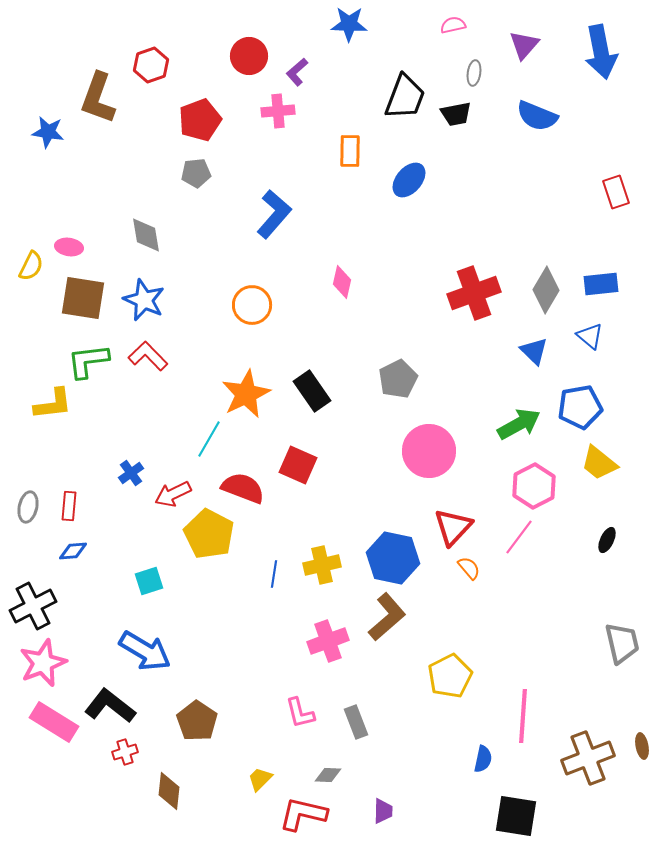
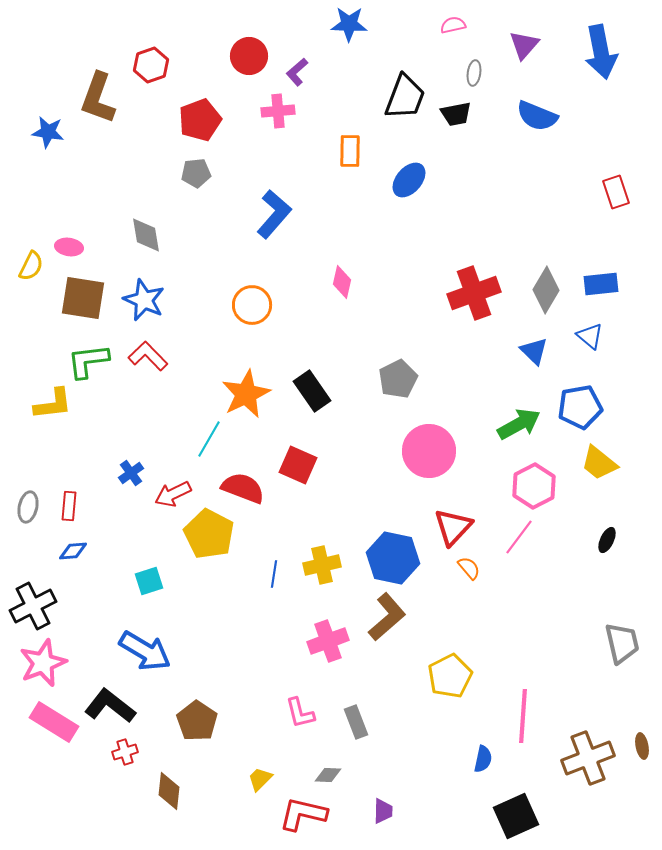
black square at (516, 816): rotated 33 degrees counterclockwise
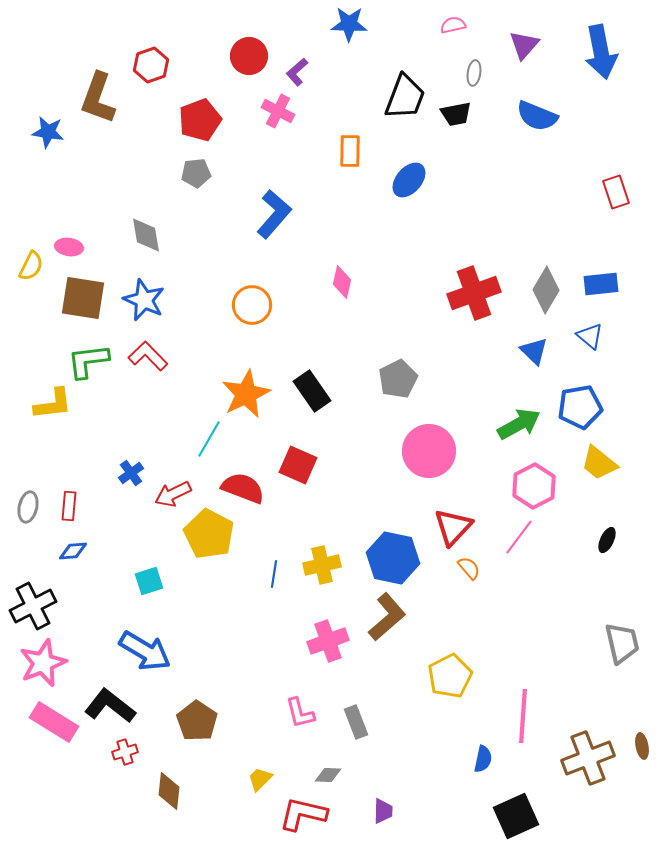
pink cross at (278, 111): rotated 32 degrees clockwise
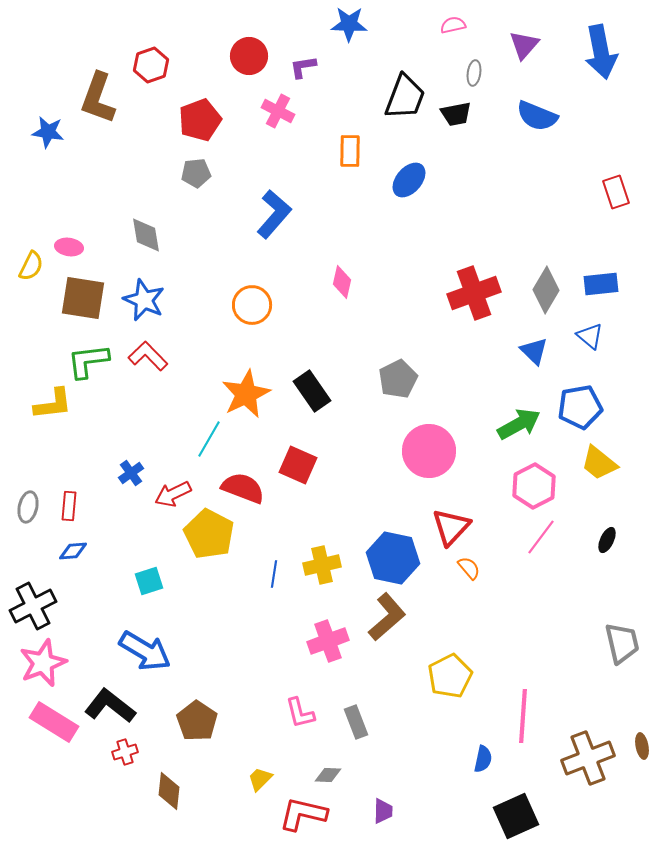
purple L-shape at (297, 72): moved 6 px right, 5 px up; rotated 32 degrees clockwise
red triangle at (453, 527): moved 2 px left
pink line at (519, 537): moved 22 px right
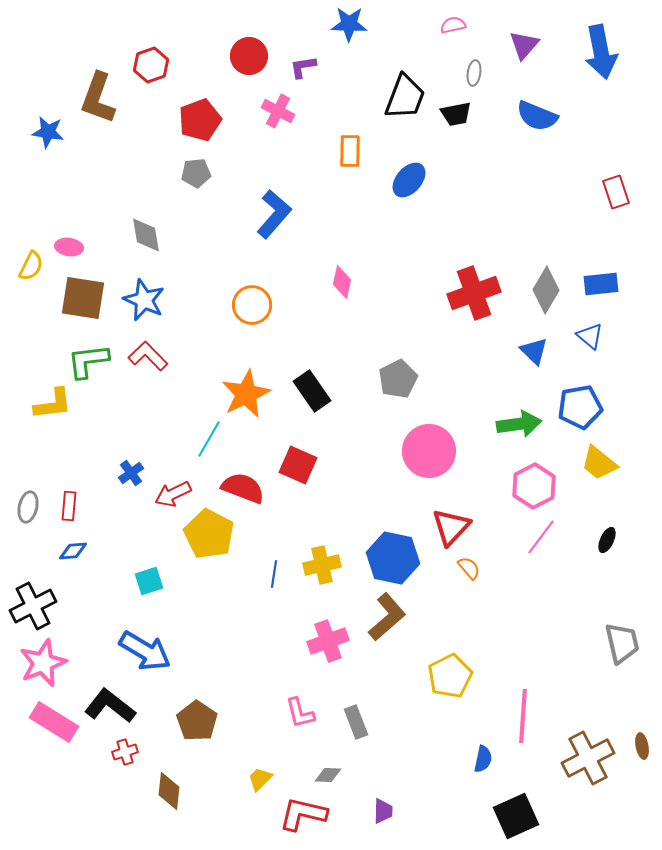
green arrow at (519, 424): rotated 21 degrees clockwise
brown cross at (588, 758): rotated 6 degrees counterclockwise
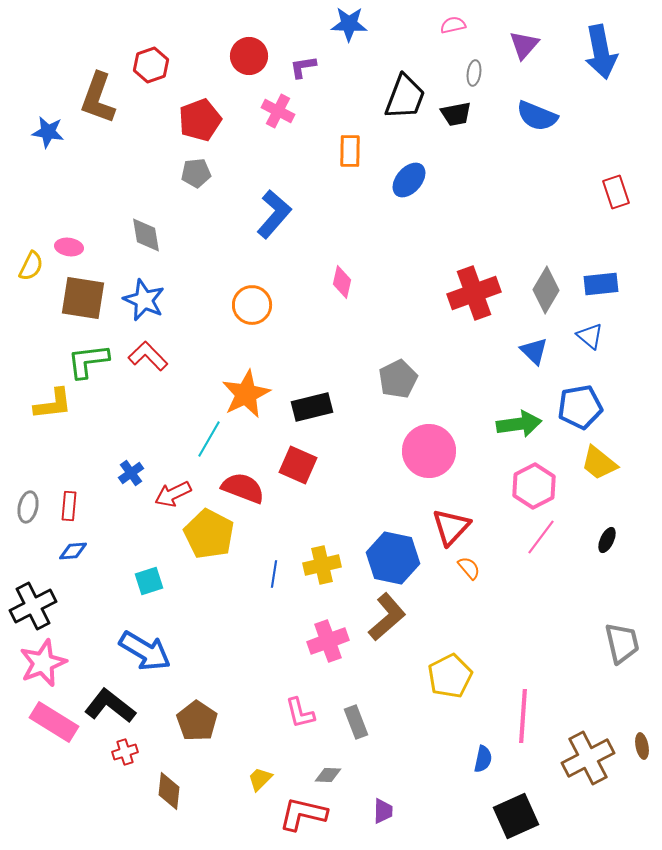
black rectangle at (312, 391): moved 16 px down; rotated 69 degrees counterclockwise
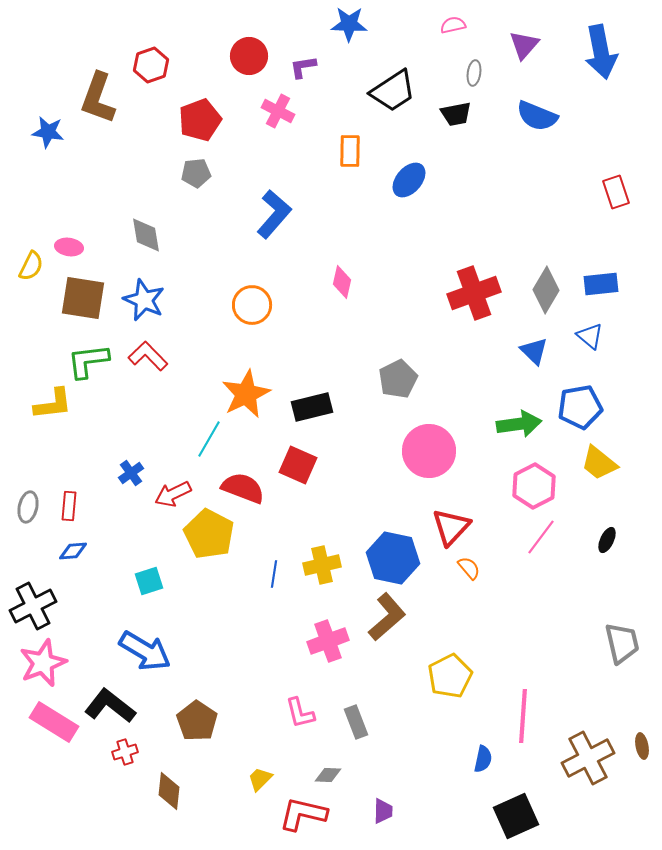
black trapezoid at (405, 97): moved 12 px left, 6 px up; rotated 36 degrees clockwise
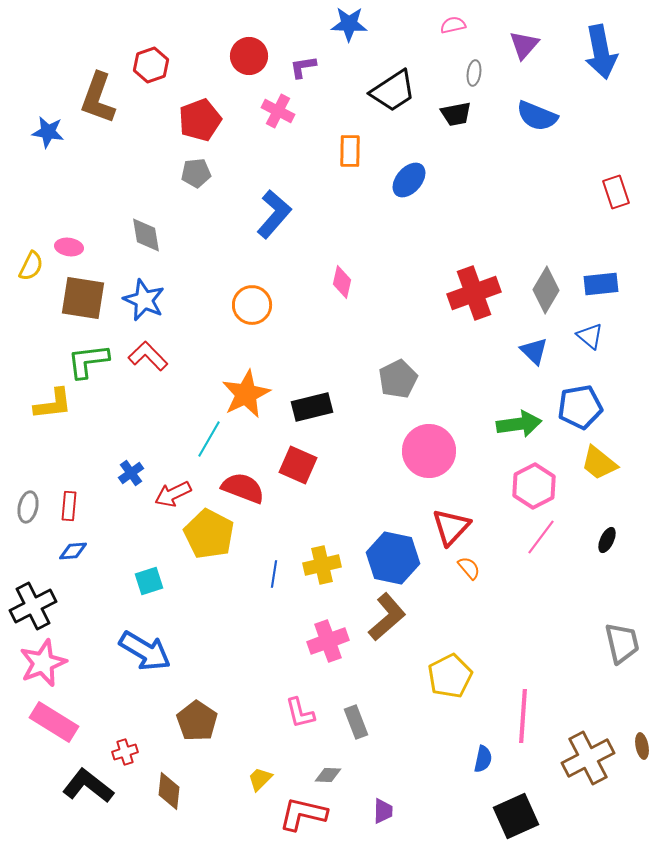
black L-shape at (110, 706): moved 22 px left, 80 px down
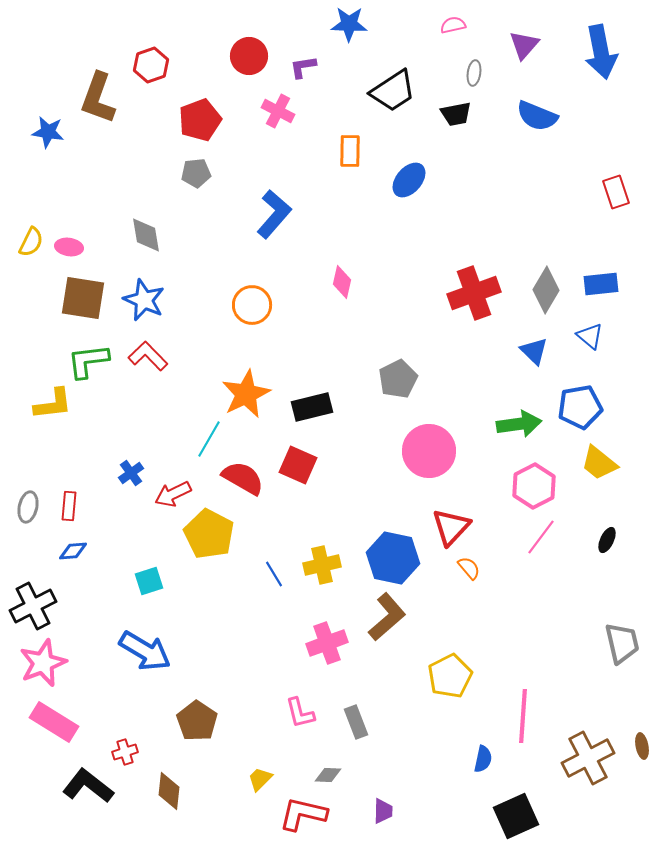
yellow semicircle at (31, 266): moved 24 px up
red semicircle at (243, 488): moved 10 px up; rotated 9 degrees clockwise
blue line at (274, 574): rotated 40 degrees counterclockwise
pink cross at (328, 641): moved 1 px left, 2 px down
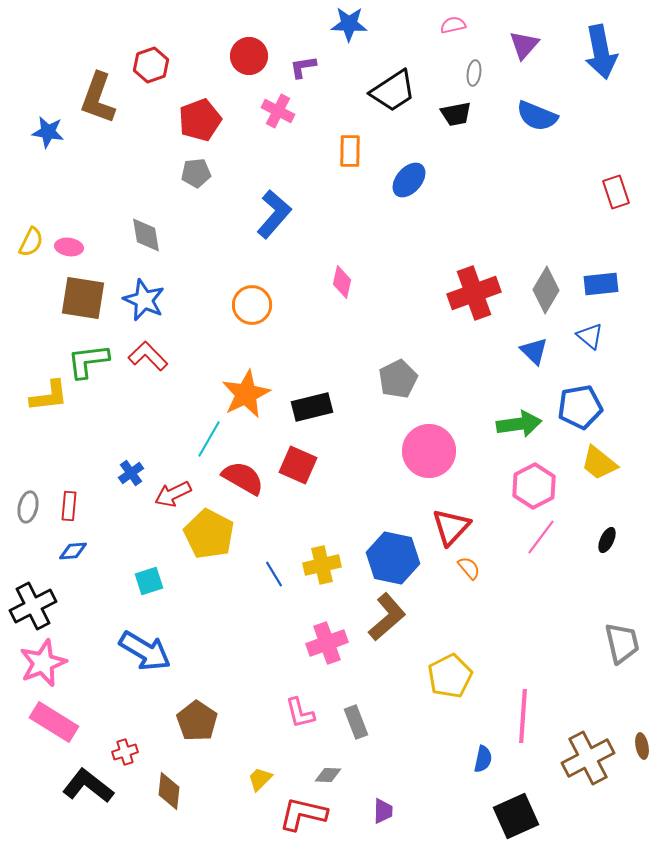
yellow L-shape at (53, 404): moved 4 px left, 8 px up
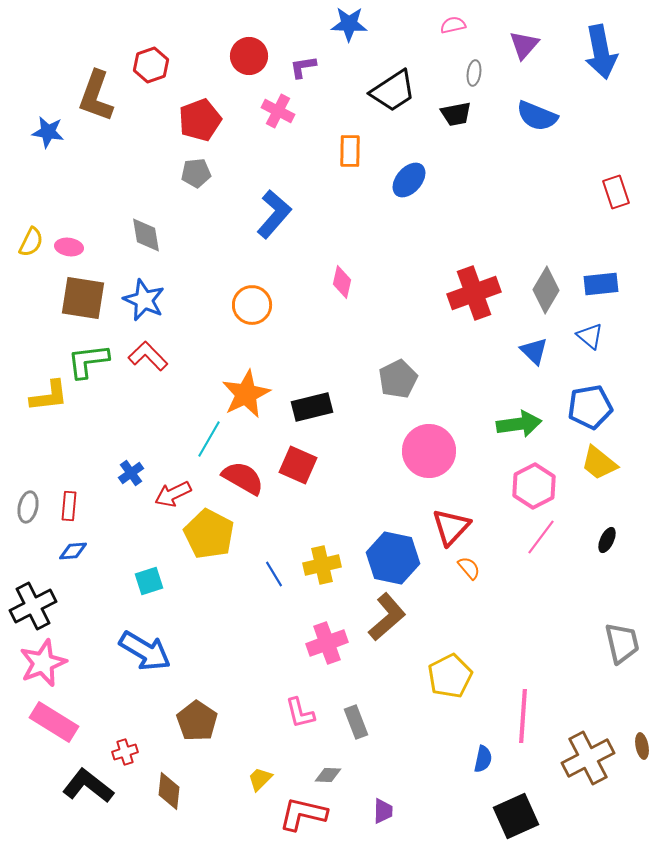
brown L-shape at (98, 98): moved 2 px left, 2 px up
blue pentagon at (580, 407): moved 10 px right
